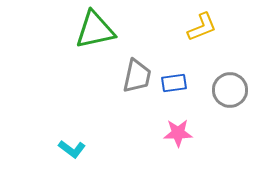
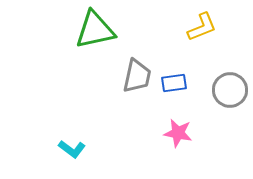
pink star: rotated 12 degrees clockwise
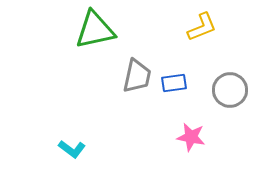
pink star: moved 13 px right, 4 px down
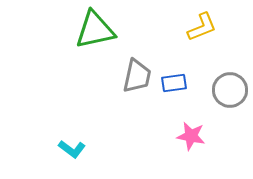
pink star: moved 1 px up
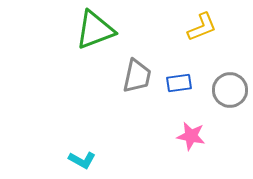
green triangle: rotated 9 degrees counterclockwise
blue rectangle: moved 5 px right
cyan L-shape: moved 10 px right, 11 px down; rotated 8 degrees counterclockwise
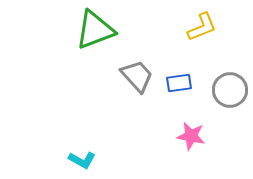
gray trapezoid: rotated 54 degrees counterclockwise
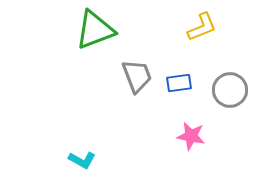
gray trapezoid: rotated 21 degrees clockwise
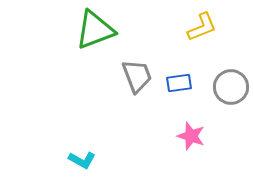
gray circle: moved 1 px right, 3 px up
pink star: rotated 8 degrees clockwise
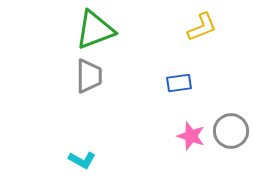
gray trapezoid: moved 48 px left; rotated 21 degrees clockwise
gray circle: moved 44 px down
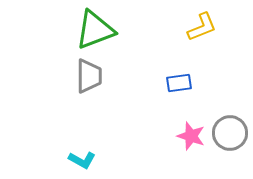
gray circle: moved 1 px left, 2 px down
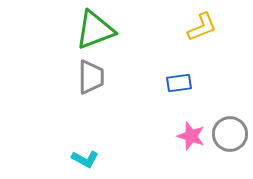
gray trapezoid: moved 2 px right, 1 px down
gray circle: moved 1 px down
cyan L-shape: moved 3 px right, 1 px up
